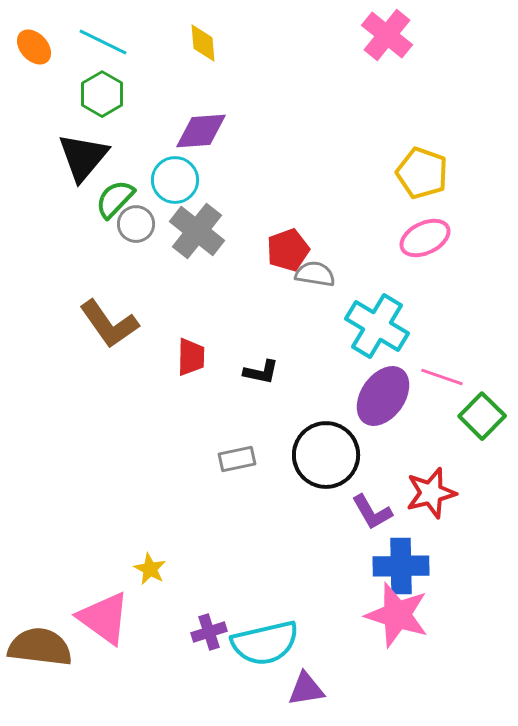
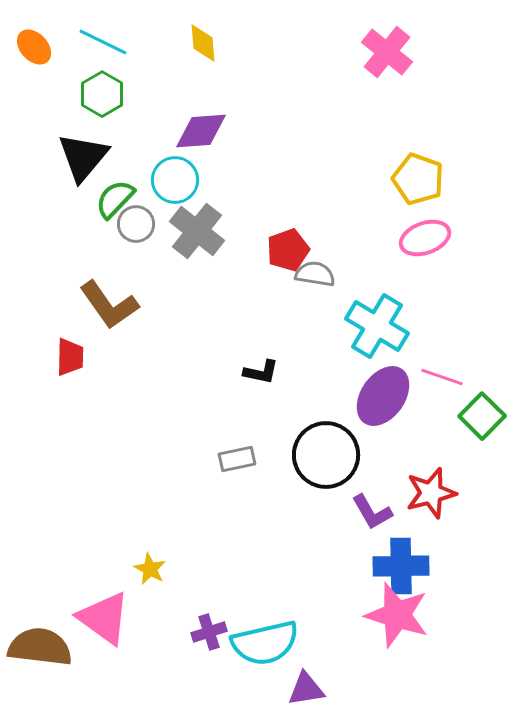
pink cross: moved 17 px down
yellow pentagon: moved 4 px left, 6 px down
pink ellipse: rotated 6 degrees clockwise
brown L-shape: moved 19 px up
red trapezoid: moved 121 px left
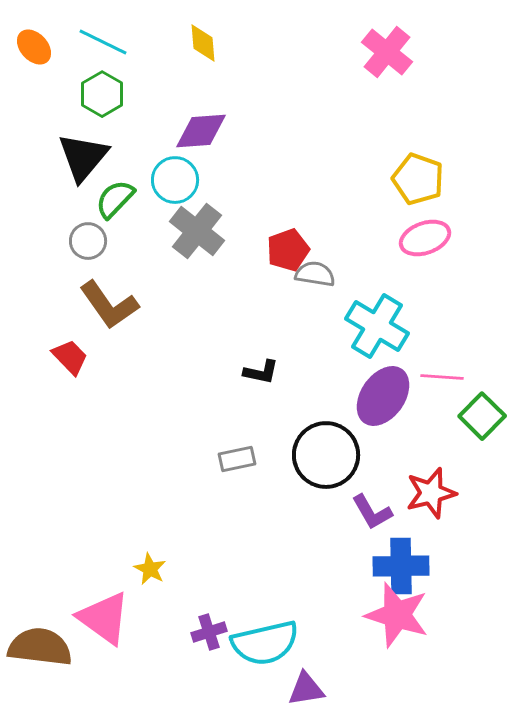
gray circle: moved 48 px left, 17 px down
red trapezoid: rotated 45 degrees counterclockwise
pink line: rotated 15 degrees counterclockwise
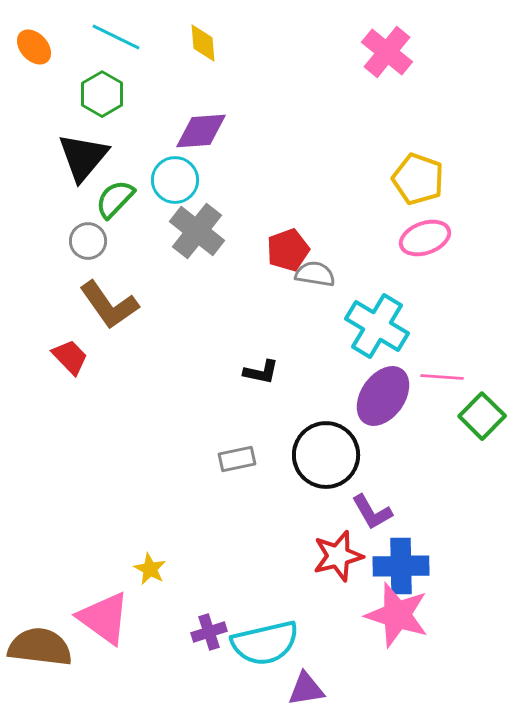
cyan line: moved 13 px right, 5 px up
red star: moved 93 px left, 63 px down
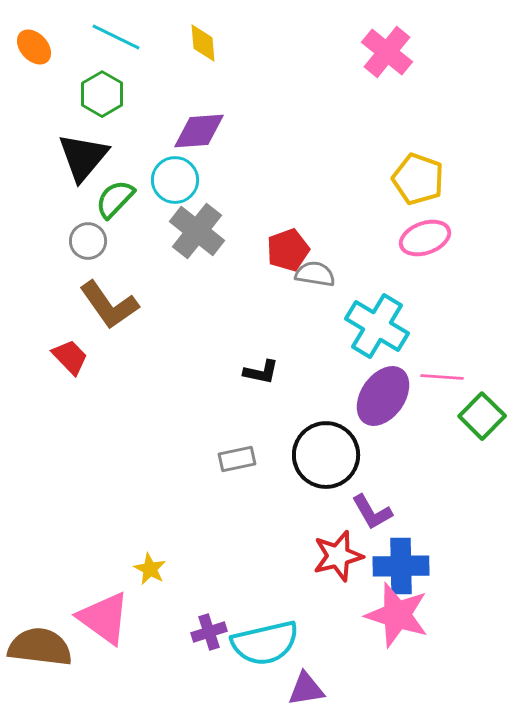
purple diamond: moved 2 px left
